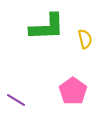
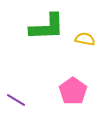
yellow semicircle: rotated 66 degrees counterclockwise
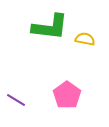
green L-shape: moved 3 px right; rotated 9 degrees clockwise
pink pentagon: moved 6 px left, 4 px down
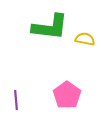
purple line: rotated 54 degrees clockwise
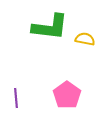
purple line: moved 2 px up
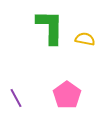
green L-shape: rotated 96 degrees counterclockwise
purple line: rotated 24 degrees counterclockwise
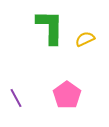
yellow semicircle: rotated 36 degrees counterclockwise
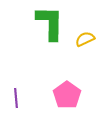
green L-shape: moved 4 px up
purple line: rotated 24 degrees clockwise
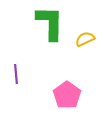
purple line: moved 24 px up
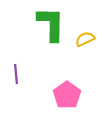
green L-shape: moved 1 px right, 1 px down
